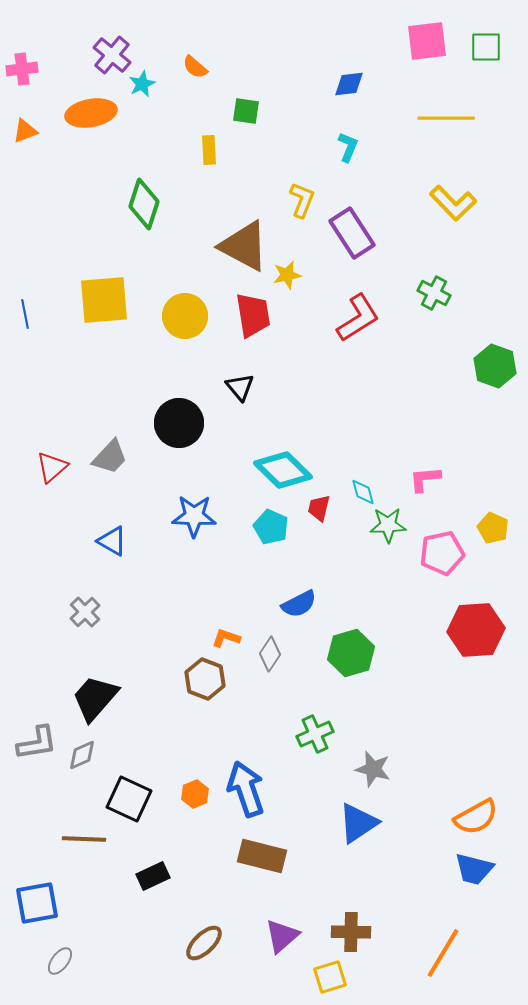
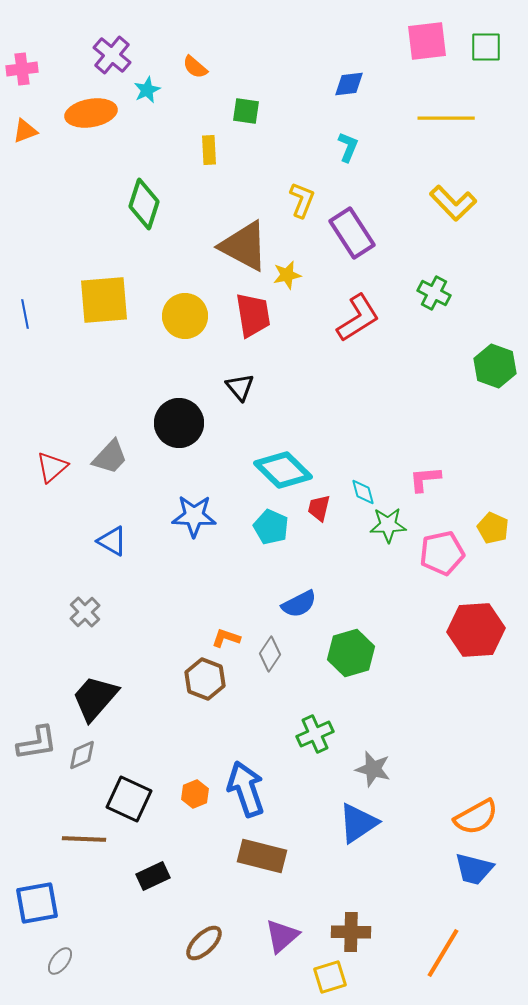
cyan star at (142, 84): moved 5 px right, 6 px down
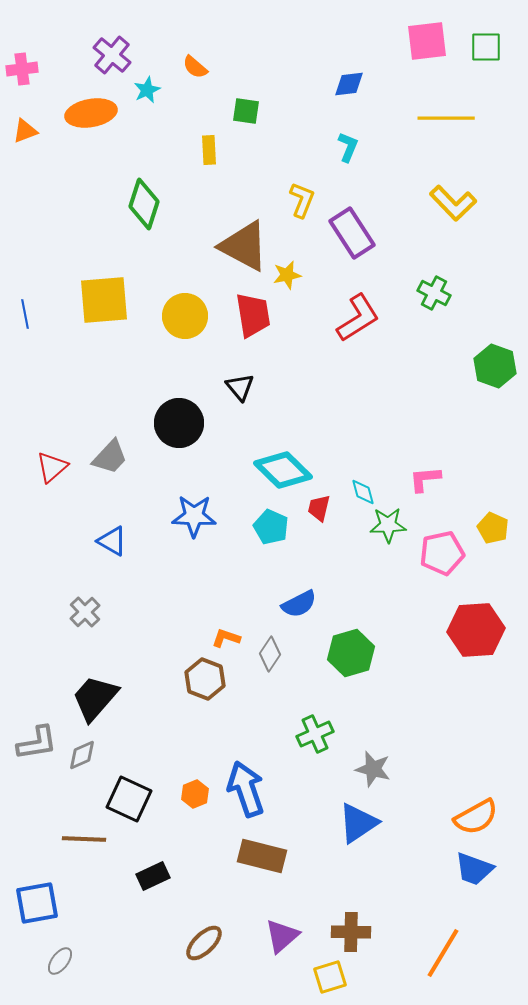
blue trapezoid at (474, 869): rotated 6 degrees clockwise
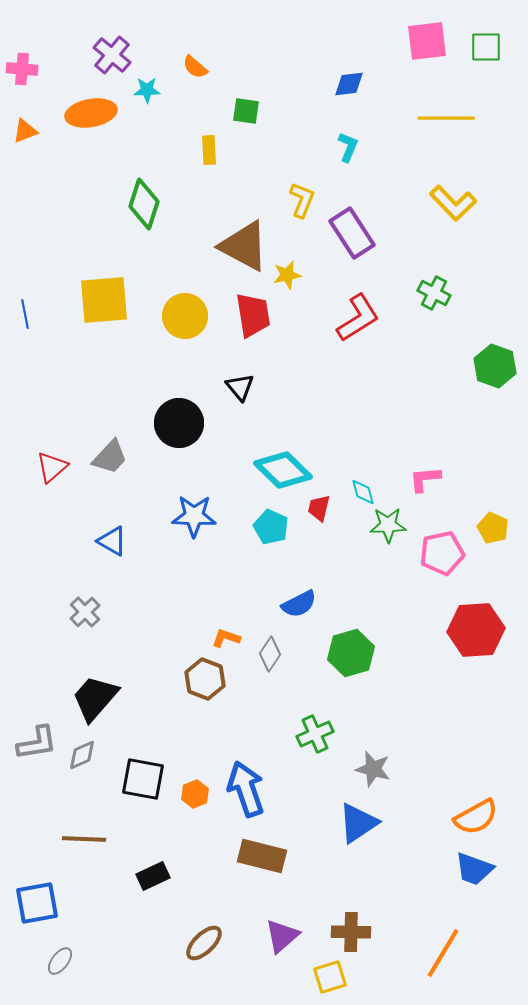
pink cross at (22, 69): rotated 12 degrees clockwise
cyan star at (147, 90): rotated 24 degrees clockwise
black square at (129, 799): moved 14 px right, 20 px up; rotated 15 degrees counterclockwise
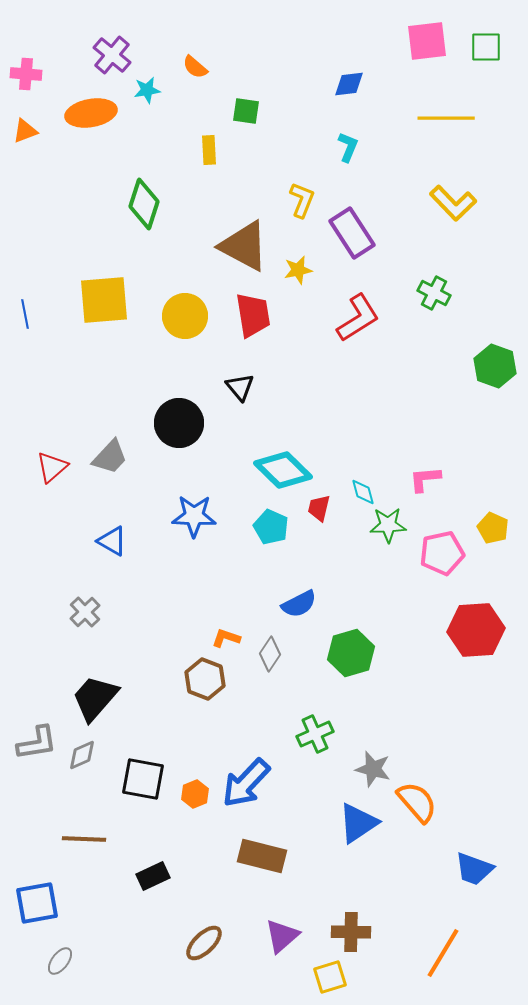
pink cross at (22, 69): moved 4 px right, 5 px down
cyan star at (147, 90): rotated 8 degrees counterclockwise
yellow star at (287, 275): moved 11 px right, 5 px up
blue arrow at (246, 789): moved 6 px up; rotated 118 degrees counterclockwise
orange semicircle at (476, 817): moved 59 px left, 15 px up; rotated 102 degrees counterclockwise
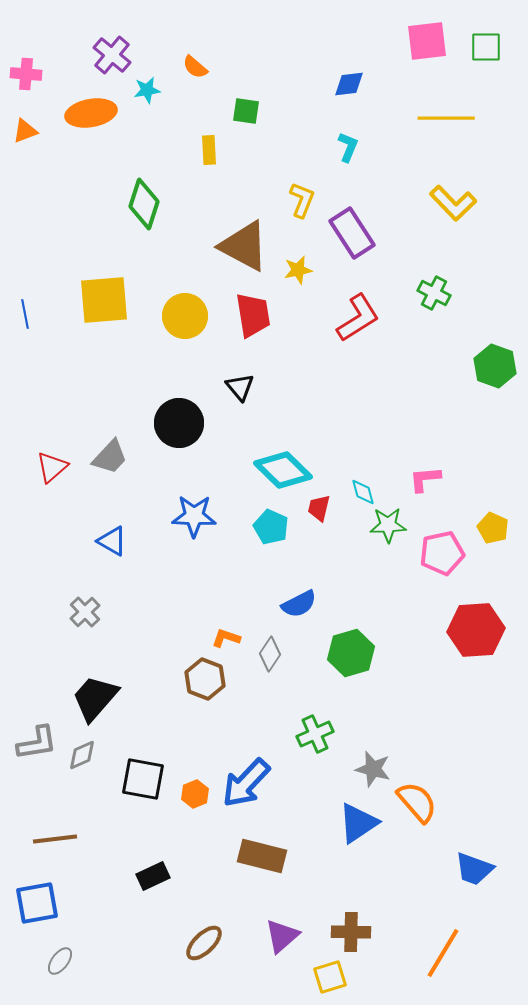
brown line at (84, 839): moved 29 px left; rotated 9 degrees counterclockwise
